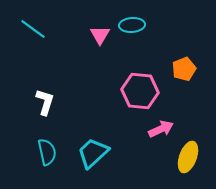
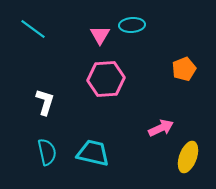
pink hexagon: moved 34 px left, 12 px up; rotated 9 degrees counterclockwise
pink arrow: moved 1 px up
cyan trapezoid: rotated 56 degrees clockwise
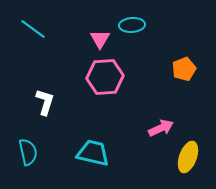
pink triangle: moved 4 px down
pink hexagon: moved 1 px left, 2 px up
cyan semicircle: moved 19 px left
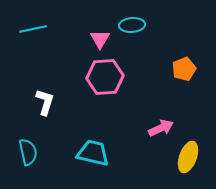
cyan line: rotated 48 degrees counterclockwise
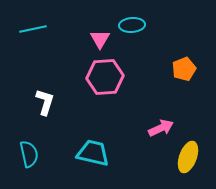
cyan semicircle: moved 1 px right, 2 px down
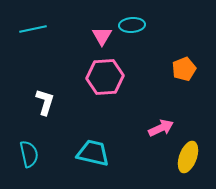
pink triangle: moved 2 px right, 3 px up
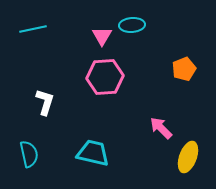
pink arrow: rotated 110 degrees counterclockwise
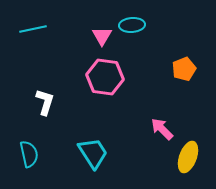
pink hexagon: rotated 12 degrees clockwise
pink arrow: moved 1 px right, 1 px down
cyan trapezoid: rotated 44 degrees clockwise
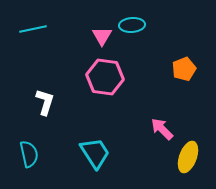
cyan trapezoid: moved 2 px right
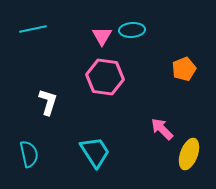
cyan ellipse: moved 5 px down
white L-shape: moved 3 px right
cyan trapezoid: moved 1 px up
yellow ellipse: moved 1 px right, 3 px up
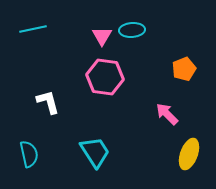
white L-shape: rotated 32 degrees counterclockwise
pink arrow: moved 5 px right, 15 px up
